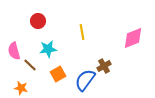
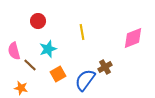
cyan star: rotated 12 degrees counterclockwise
brown cross: moved 1 px right, 1 px down
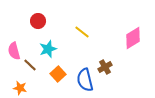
yellow line: rotated 42 degrees counterclockwise
pink diamond: rotated 10 degrees counterclockwise
orange square: rotated 14 degrees counterclockwise
blue semicircle: rotated 50 degrees counterclockwise
orange star: moved 1 px left
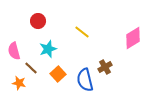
brown line: moved 1 px right, 3 px down
orange star: moved 1 px left, 5 px up
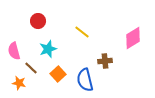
brown cross: moved 6 px up; rotated 24 degrees clockwise
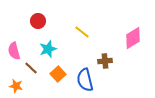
orange star: moved 3 px left, 3 px down
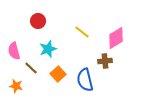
pink diamond: moved 17 px left
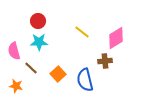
cyan star: moved 9 px left, 7 px up; rotated 18 degrees clockwise
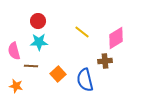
brown line: moved 2 px up; rotated 40 degrees counterclockwise
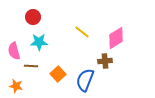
red circle: moved 5 px left, 4 px up
blue semicircle: rotated 35 degrees clockwise
